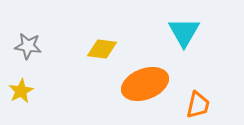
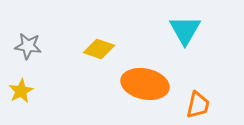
cyan triangle: moved 1 px right, 2 px up
yellow diamond: moved 3 px left; rotated 12 degrees clockwise
orange ellipse: rotated 33 degrees clockwise
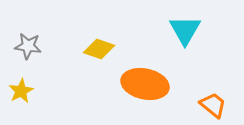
orange trapezoid: moved 15 px right; rotated 64 degrees counterclockwise
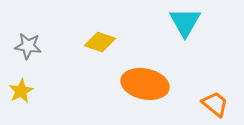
cyan triangle: moved 8 px up
yellow diamond: moved 1 px right, 7 px up
orange trapezoid: moved 2 px right, 1 px up
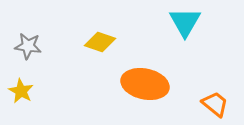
yellow star: rotated 15 degrees counterclockwise
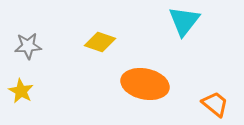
cyan triangle: moved 1 px left, 1 px up; rotated 8 degrees clockwise
gray star: rotated 12 degrees counterclockwise
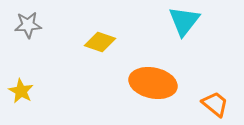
gray star: moved 21 px up
orange ellipse: moved 8 px right, 1 px up
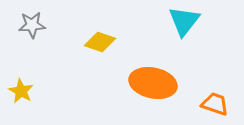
gray star: moved 4 px right
orange trapezoid: rotated 20 degrees counterclockwise
